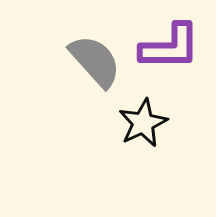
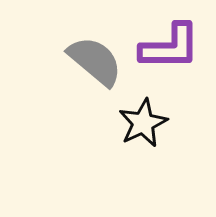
gray semicircle: rotated 8 degrees counterclockwise
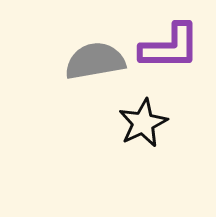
gray semicircle: rotated 50 degrees counterclockwise
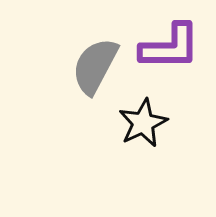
gray semicircle: moved 5 px down; rotated 52 degrees counterclockwise
